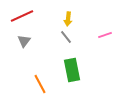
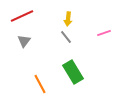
pink line: moved 1 px left, 2 px up
green rectangle: moved 1 px right, 2 px down; rotated 20 degrees counterclockwise
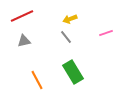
yellow arrow: moved 2 px right; rotated 64 degrees clockwise
pink line: moved 2 px right
gray triangle: rotated 40 degrees clockwise
orange line: moved 3 px left, 4 px up
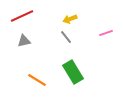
orange line: rotated 30 degrees counterclockwise
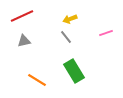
green rectangle: moved 1 px right, 1 px up
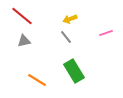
red line: rotated 65 degrees clockwise
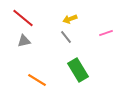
red line: moved 1 px right, 2 px down
green rectangle: moved 4 px right, 1 px up
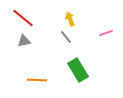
yellow arrow: rotated 88 degrees clockwise
orange line: rotated 30 degrees counterclockwise
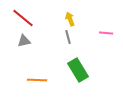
pink line: rotated 24 degrees clockwise
gray line: moved 2 px right; rotated 24 degrees clockwise
